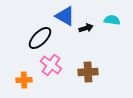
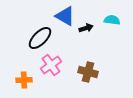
pink cross: rotated 20 degrees clockwise
brown cross: rotated 18 degrees clockwise
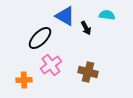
cyan semicircle: moved 5 px left, 5 px up
black arrow: rotated 80 degrees clockwise
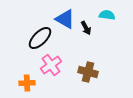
blue triangle: moved 3 px down
orange cross: moved 3 px right, 3 px down
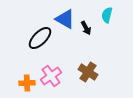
cyan semicircle: rotated 84 degrees counterclockwise
pink cross: moved 11 px down
brown cross: rotated 18 degrees clockwise
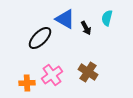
cyan semicircle: moved 3 px down
pink cross: moved 1 px right, 1 px up
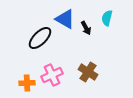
pink cross: rotated 10 degrees clockwise
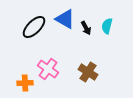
cyan semicircle: moved 8 px down
black ellipse: moved 6 px left, 11 px up
pink cross: moved 4 px left, 6 px up; rotated 30 degrees counterclockwise
orange cross: moved 2 px left
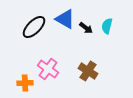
black arrow: rotated 24 degrees counterclockwise
brown cross: moved 1 px up
